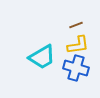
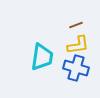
cyan trapezoid: rotated 52 degrees counterclockwise
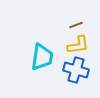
blue cross: moved 2 px down
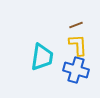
yellow L-shape: rotated 85 degrees counterclockwise
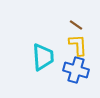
brown line: rotated 56 degrees clockwise
cyan trapezoid: moved 1 px right; rotated 12 degrees counterclockwise
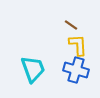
brown line: moved 5 px left
cyan trapezoid: moved 10 px left, 12 px down; rotated 16 degrees counterclockwise
